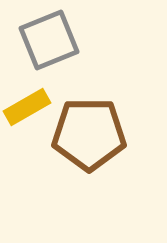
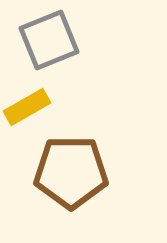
brown pentagon: moved 18 px left, 38 px down
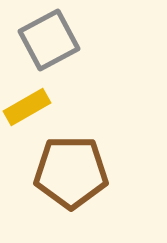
gray square: rotated 6 degrees counterclockwise
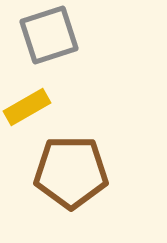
gray square: moved 5 px up; rotated 10 degrees clockwise
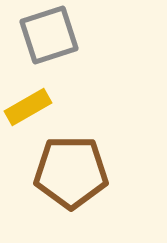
yellow rectangle: moved 1 px right
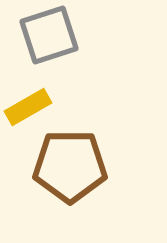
brown pentagon: moved 1 px left, 6 px up
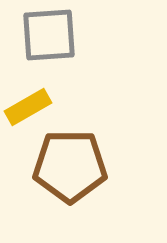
gray square: rotated 14 degrees clockwise
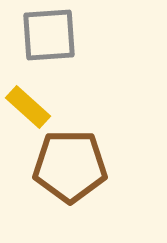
yellow rectangle: rotated 72 degrees clockwise
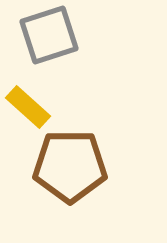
gray square: rotated 14 degrees counterclockwise
